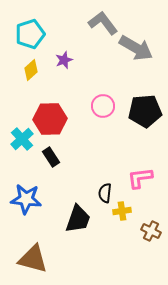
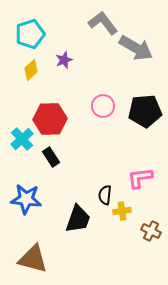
black semicircle: moved 2 px down
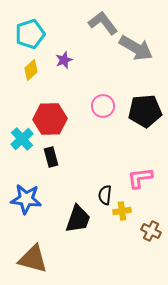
black rectangle: rotated 18 degrees clockwise
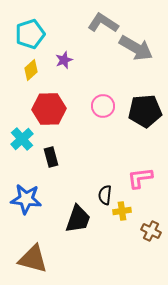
gray L-shape: rotated 20 degrees counterclockwise
red hexagon: moved 1 px left, 10 px up
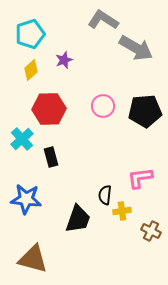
gray L-shape: moved 3 px up
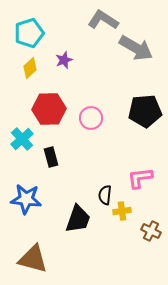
cyan pentagon: moved 1 px left, 1 px up
yellow diamond: moved 1 px left, 2 px up
pink circle: moved 12 px left, 12 px down
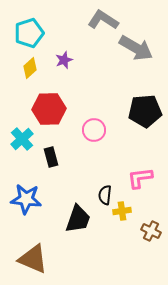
pink circle: moved 3 px right, 12 px down
brown triangle: rotated 8 degrees clockwise
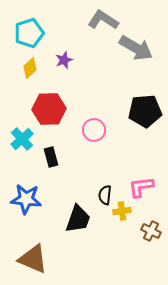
pink L-shape: moved 1 px right, 9 px down
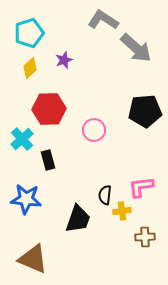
gray arrow: rotated 12 degrees clockwise
black rectangle: moved 3 px left, 3 px down
brown cross: moved 6 px left, 6 px down; rotated 30 degrees counterclockwise
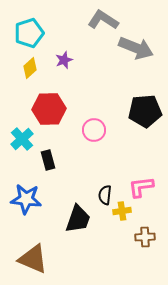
gray arrow: rotated 20 degrees counterclockwise
